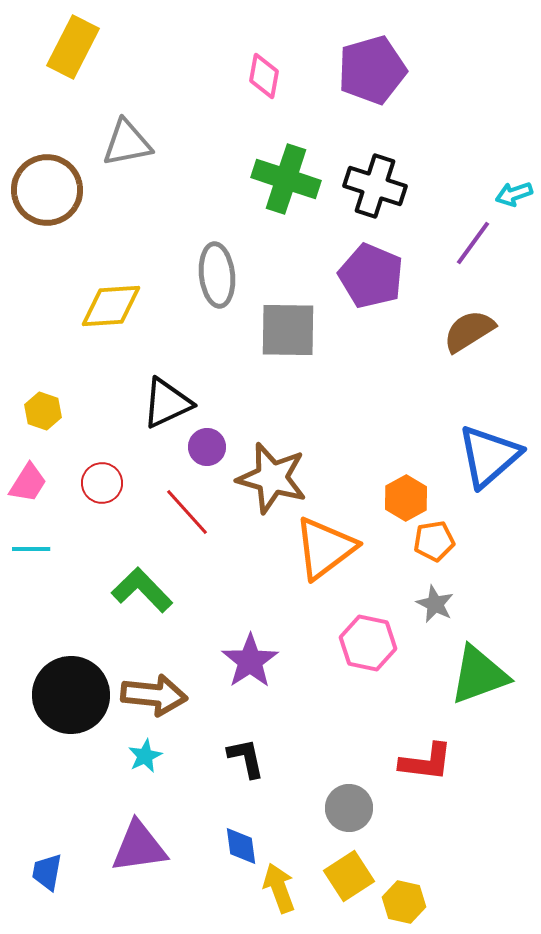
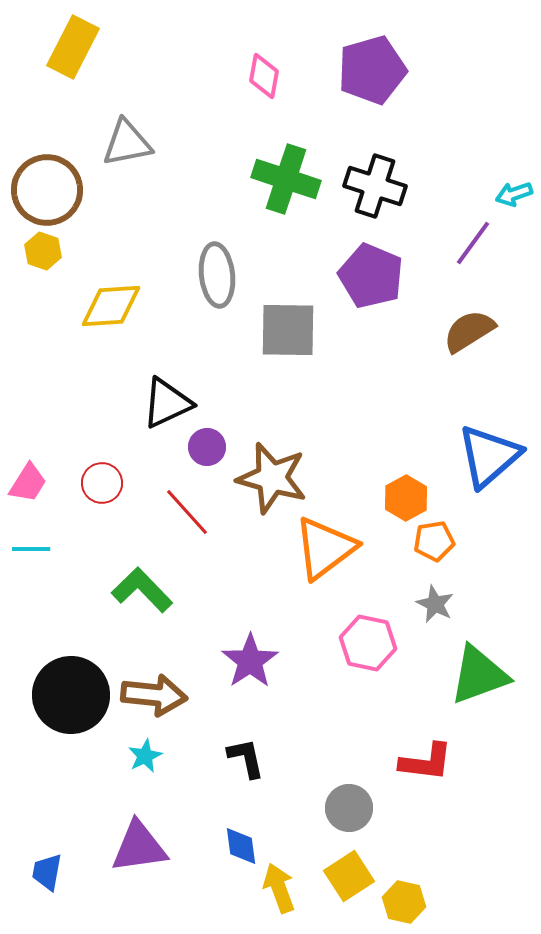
yellow hexagon at (43, 411): moved 160 px up
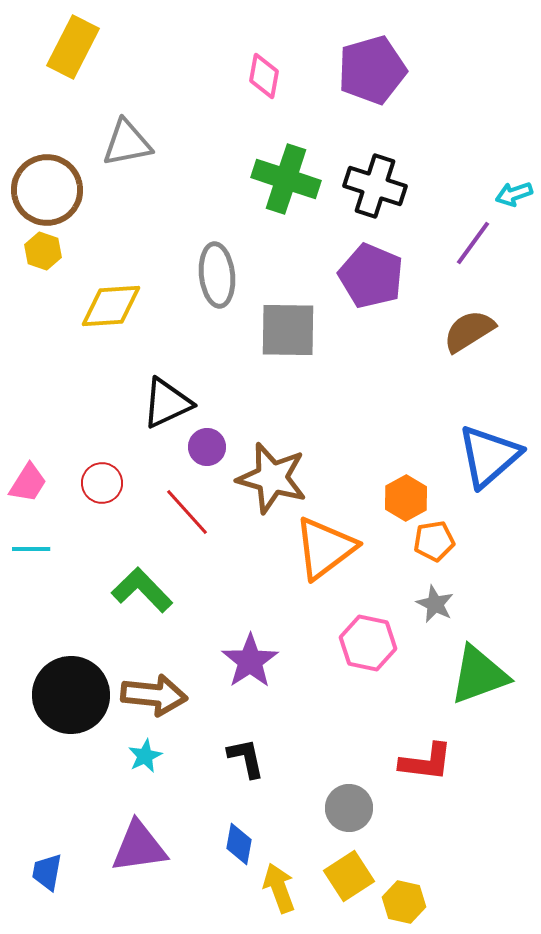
blue diamond at (241, 846): moved 2 px left, 2 px up; rotated 18 degrees clockwise
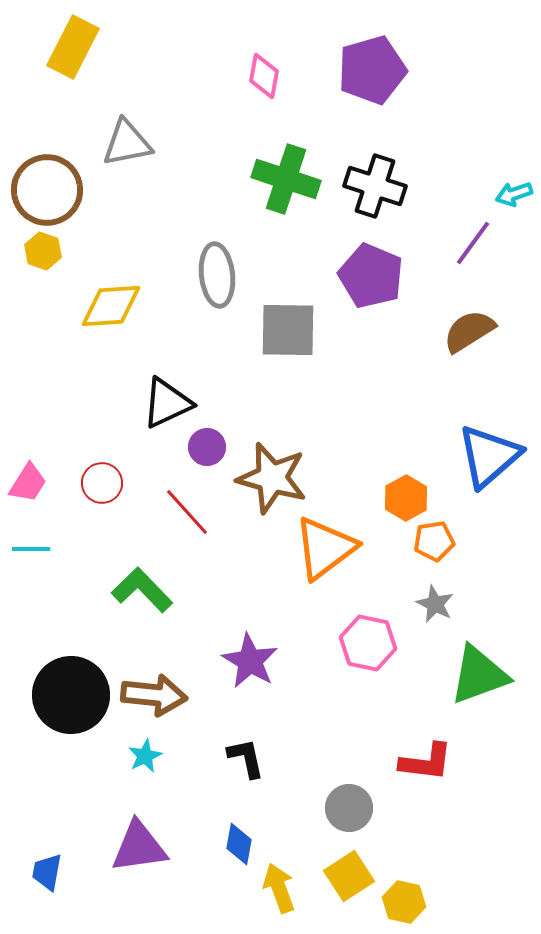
purple star at (250, 661): rotated 8 degrees counterclockwise
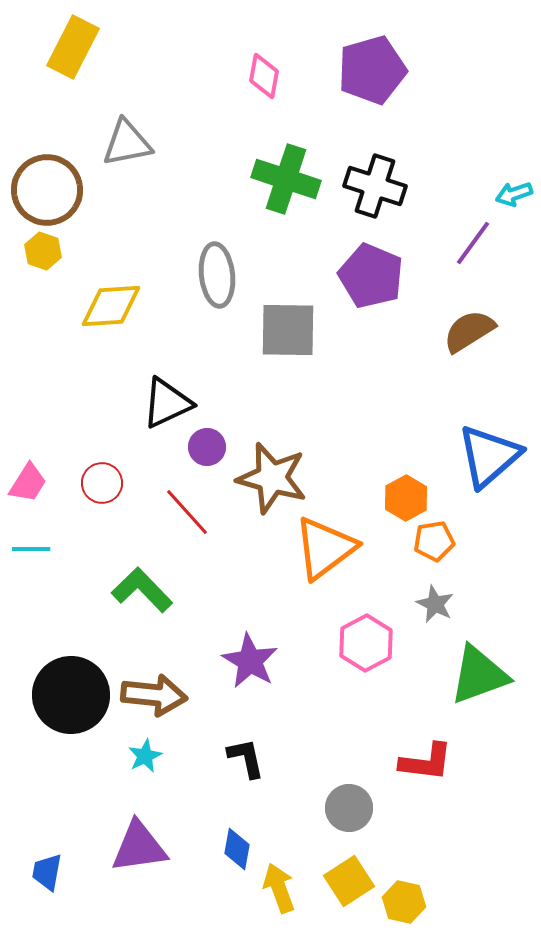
pink hexagon at (368, 643): moved 2 px left; rotated 20 degrees clockwise
blue diamond at (239, 844): moved 2 px left, 5 px down
yellow square at (349, 876): moved 5 px down
